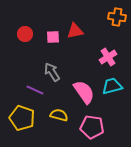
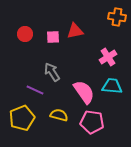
cyan trapezoid: rotated 20 degrees clockwise
yellow pentagon: rotated 30 degrees clockwise
pink pentagon: moved 5 px up
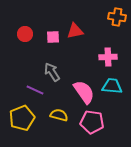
pink cross: rotated 30 degrees clockwise
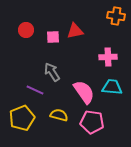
orange cross: moved 1 px left, 1 px up
red circle: moved 1 px right, 4 px up
cyan trapezoid: moved 1 px down
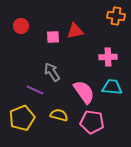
red circle: moved 5 px left, 4 px up
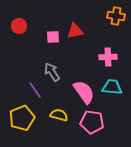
red circle: moved 2 px left
purple line: rotated 30 degrees clockwise
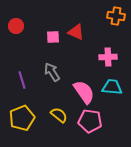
red circle: moved 3 px left
red triangle: moved 1 px right, 1 px down; rotated 36 degrees clockwise
purple line: moved 13 px left, 10 px up; rotated 18 degrees clockwise
yellow semicircle: rotated 24 degrees clockwise
pink pentagon: moved 2 px left, 1 px up
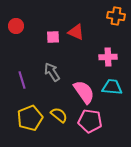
yellow pentagon: moved 8 px right
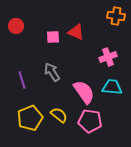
pink cross: rotated 18 degrees counterclockwise
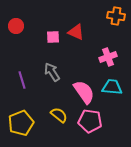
yellow pentagon: moved 9 px left, 5 px down
